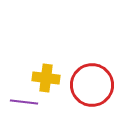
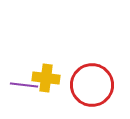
purple line: moved 17 px up
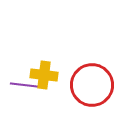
yellow cross: moved 2 px left, 3 px up
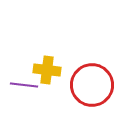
yellow cross: moved 3 px right, 5 px up
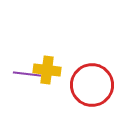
purple line: moved 3 px right, 11 px up
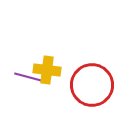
purple line: moved 1 px right, 3 px down; rotated 8 degrees clockwise
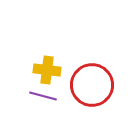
purple line: moved 15 px right, 19 px down
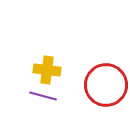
red circle: moved 14 px right
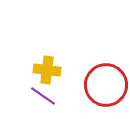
purple line: rotated 20 degrees clockwise
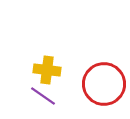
red circle: moved 2 px left, 1 px up
